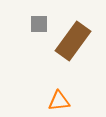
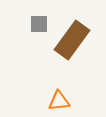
brown rectangle: moved 1 px left, 1 px up
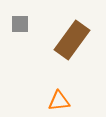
gray square: moved 19 px left
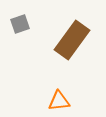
gray square: rotated 18 degrees counterclockwise
